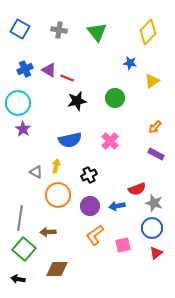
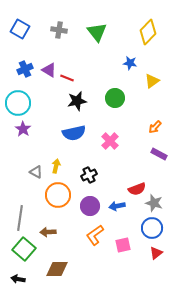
blue semicircle: moved 4 px right, 7 px up
purple rectangle: moved 3 px right
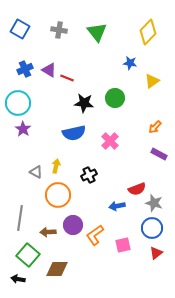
black star: moved 7 px right, 2 px down; rotated 18 degrees clockwise
purple circle: moved 17 px left, 19 px down
green square: moved 4 px right, 6 px down
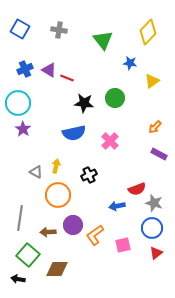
green triangle: moved 6 px right, 8 px down
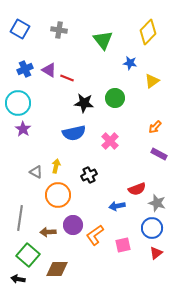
gray star: moved 3 px right
